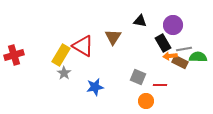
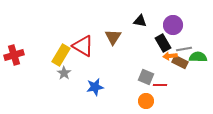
gray square: moved 8 px right
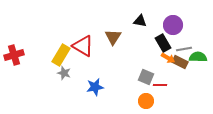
orange arrow: moved 2 px left, 2 px down; rotated 144 degrees counterclockwise
gray star: rotated 16 degrees counterclockwise
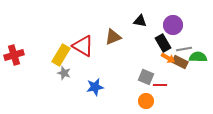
brown triangle: rotated 36 degrees clockwise
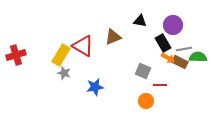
red cross: moved 2 px right
gray square: moved 3 px left, 6 px up
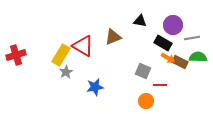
black rectangle: rotated 30 degrees counterclockwise
gray line: moved 8 px right, 11 px up
gray star: moved 2 px right, 1 px up; rotated 24 degrees clockwise
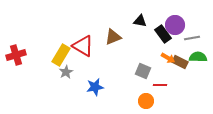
purple circle: moved 2 px right
black rectangle: moved 9 px up; rotated 24 degrees clockwise
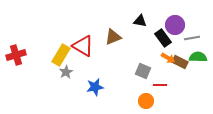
black rectangle: moved 4 px down
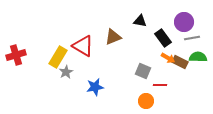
purple circle: moved 9 px right, 3 px up
yellow rectangle: moved 3 px left, 2 px down
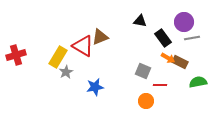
brown triangle: moved 13 px left
green semicircle: moved 25 px down; rotated 12 degrees counterclockwise
